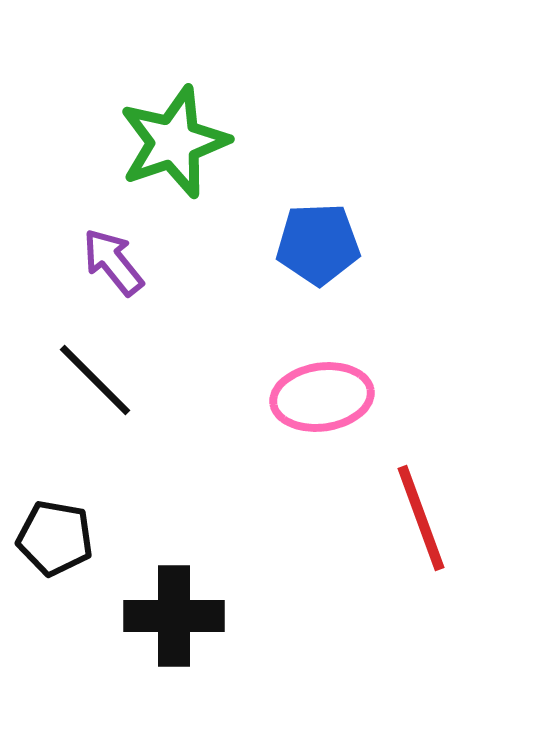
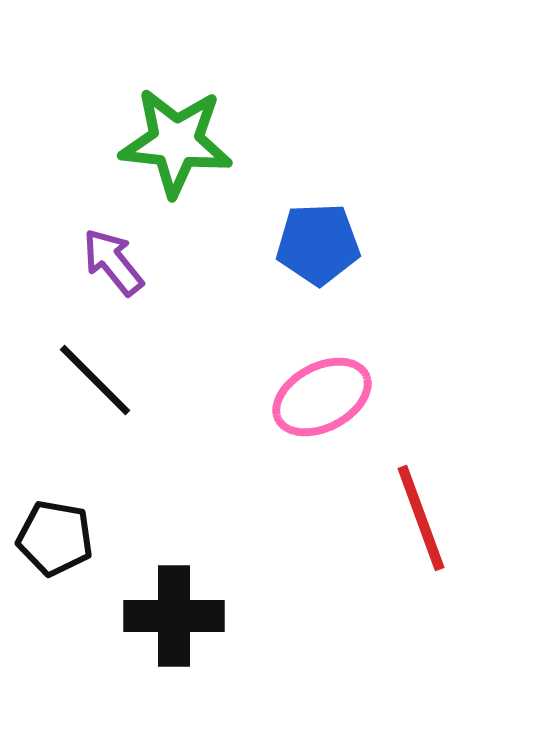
green star: moved 2 px right; rotated 25 degrees clockwise
pink ellipse: rotated 20 degrees counterclockwise
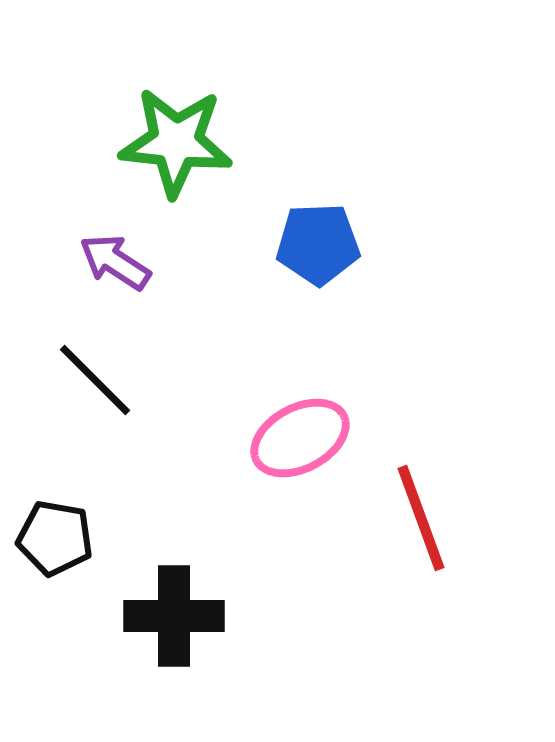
purple arrow: moved 2 px right; rotated 18 degrees counterclockwise
pink ellipse: moved 22 px left, 41 px down
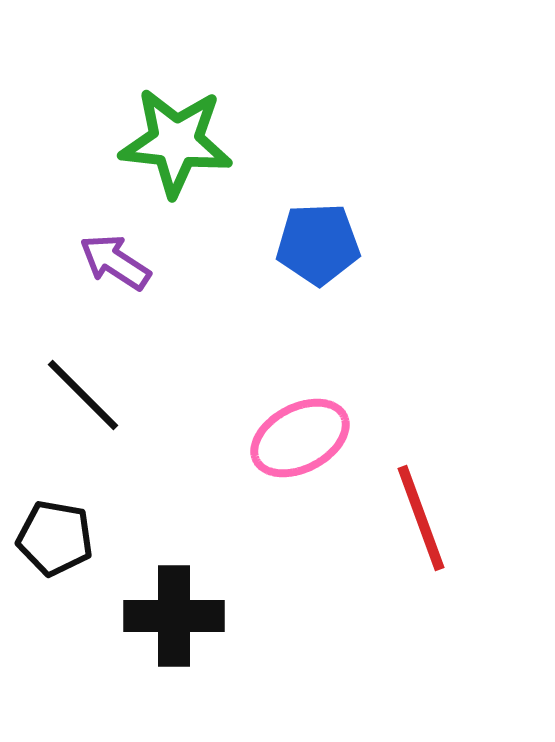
black line: moved 12 px left, 15 px down
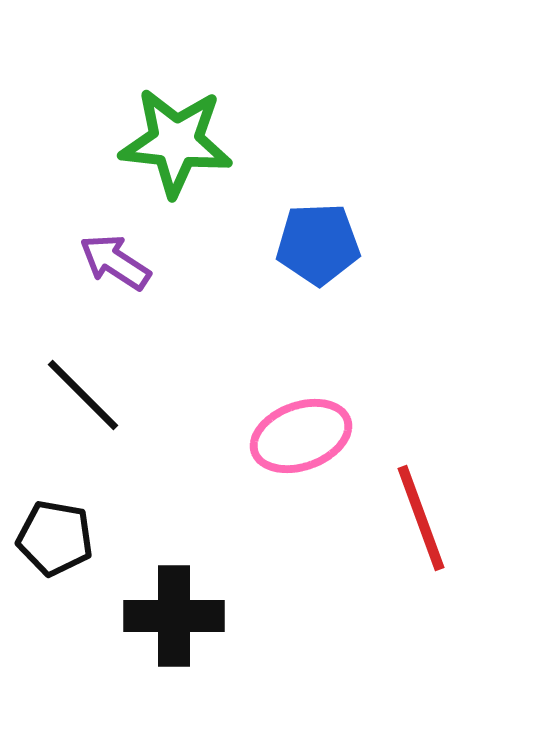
pink ellipse: moved 1 px right, 2 px up; rotated 8 degrees clockwise
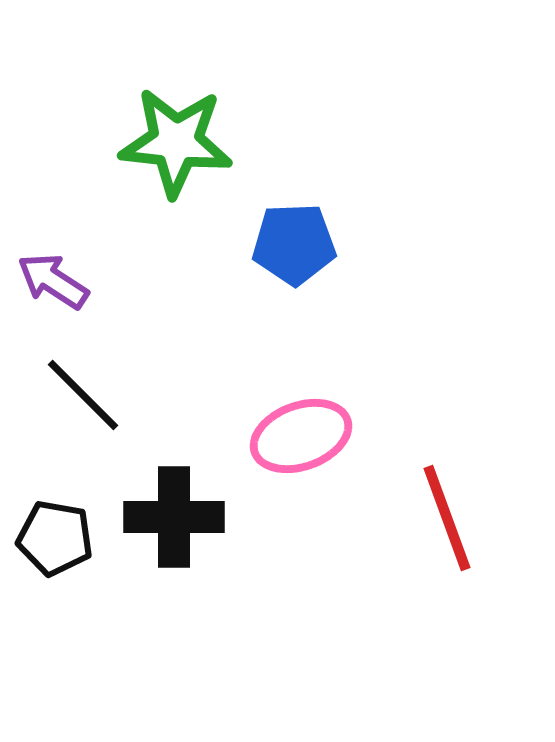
blue pentagon: moved 24 px left
purple arrow: moved 62 px left, 19 px down
red line: moved 26 px right
black cross: moved 99 px up
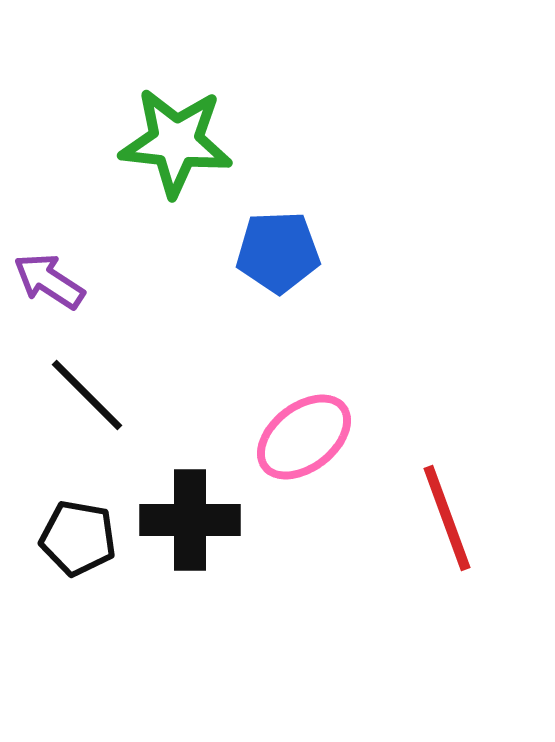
blue pentagon: moved 16 px left, 8 px down
purple arrow: moved 4 px left
black line: moved 4 px right
pink ellipse: moved 3 px right, 1 px down; rotated 18 degrees counterclockwise
black cross: moved 16 px right, 3 px down
black pentagon: moved 23 px right
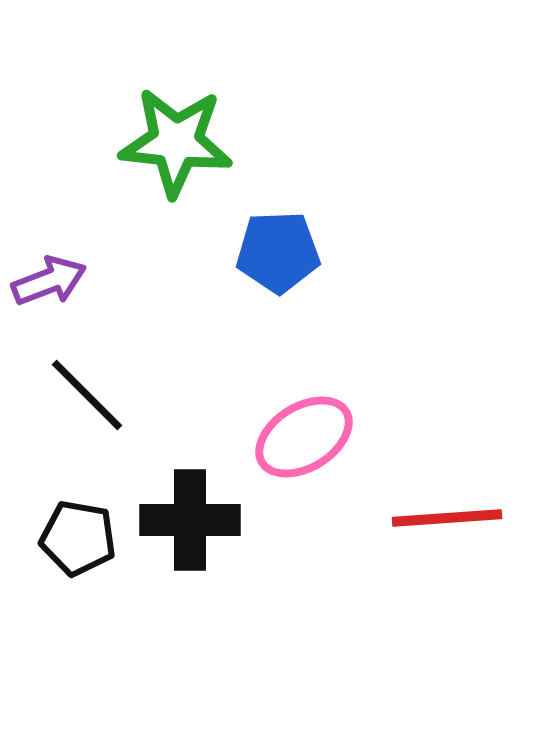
purple arrow: rotated 126 degrees clockwise
pink ellipse: rotated 6 degrees clockwise
red line: rotated 74 degrees counterclockwise
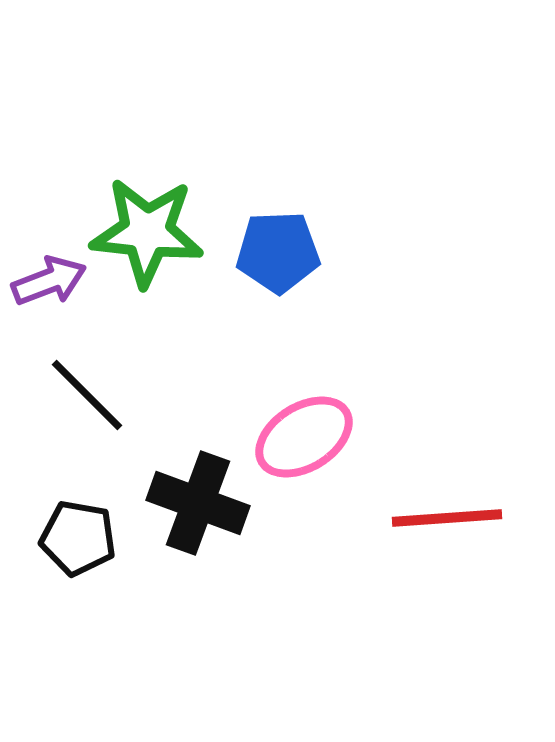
green star: moved 29 px left, 90 px down
black cross: moved 8 px right, 17 px up; rotated 20 degrees clockwise
